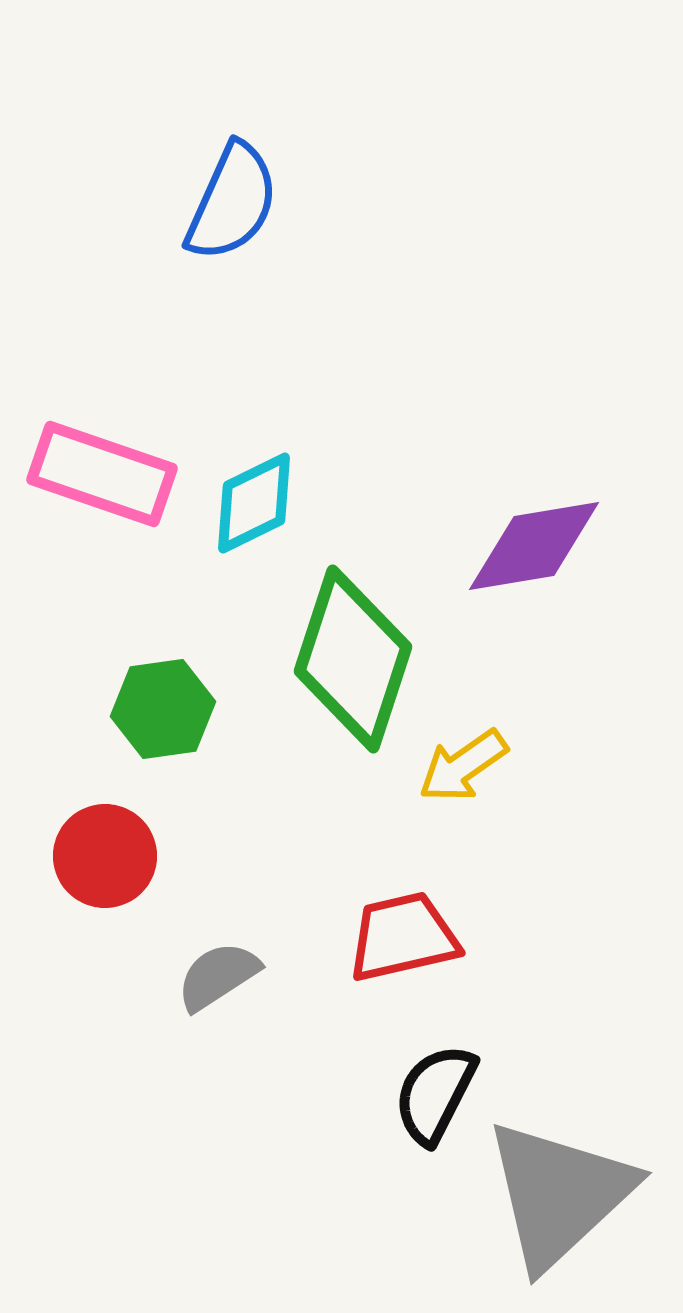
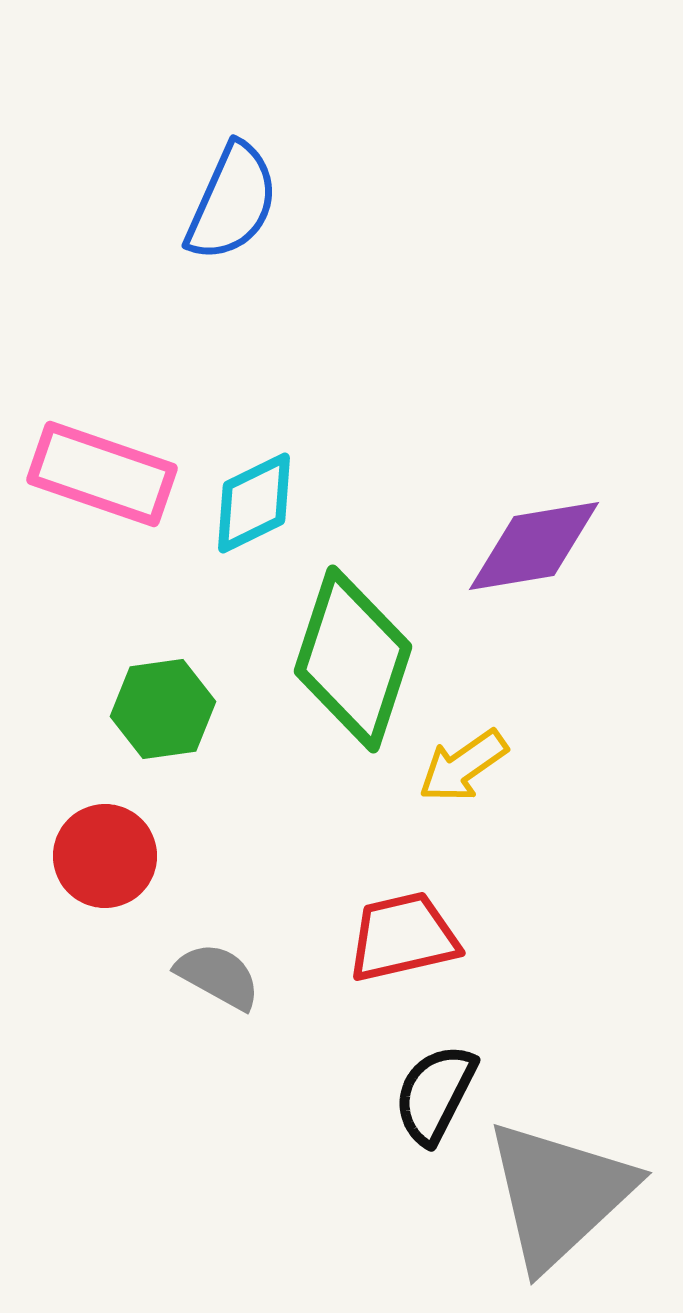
gray semicircle: rotated 62 degrees clockwise
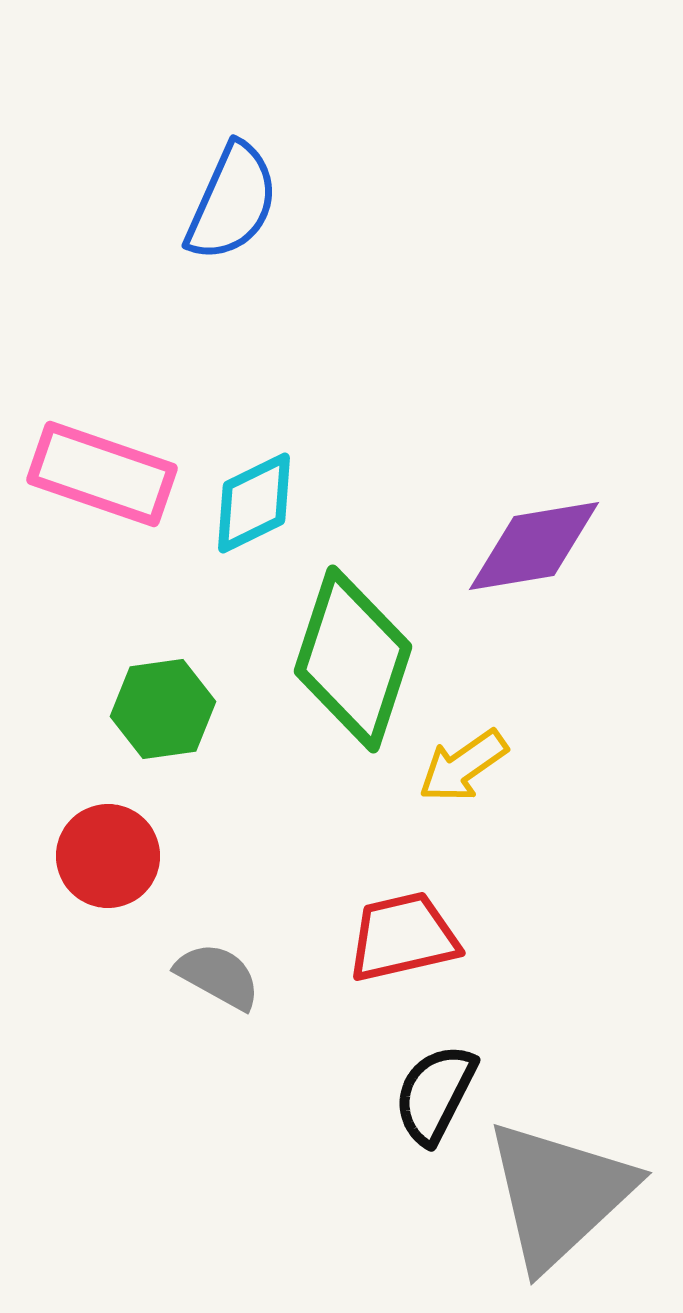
red circle: moved 3 px right
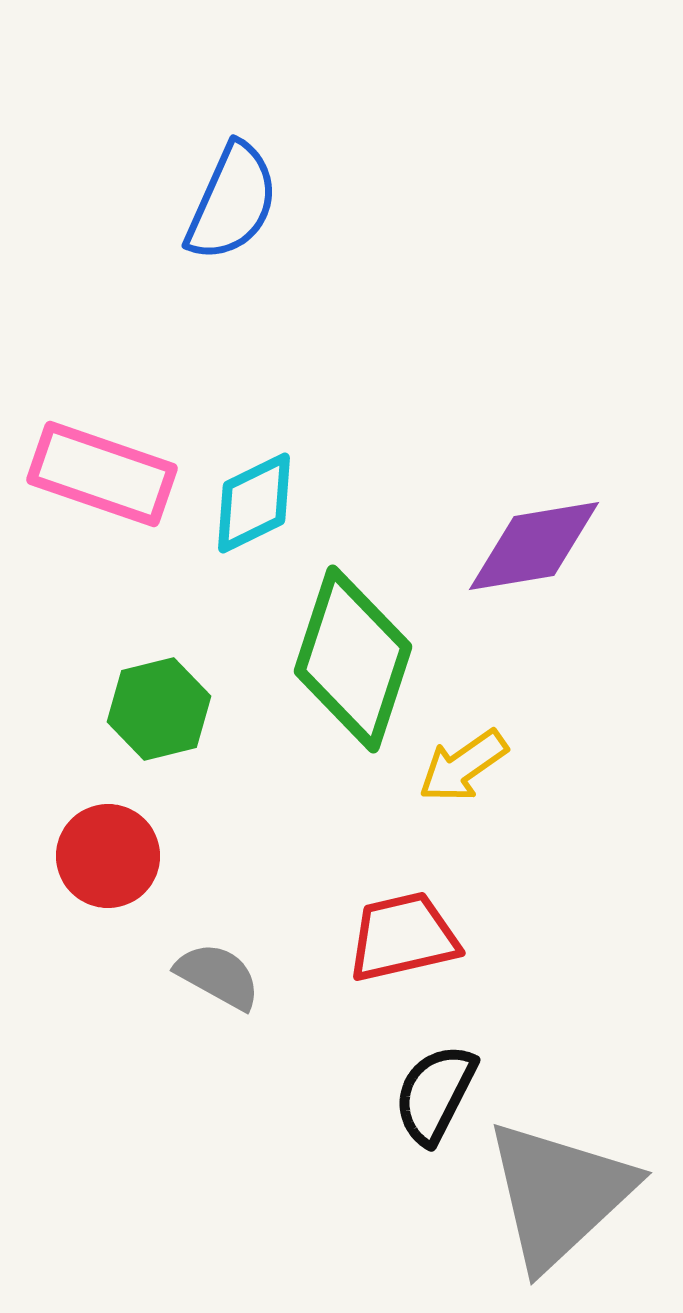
green hexagon: moved 4 px left; rotated 6 degrees counterclockwise
